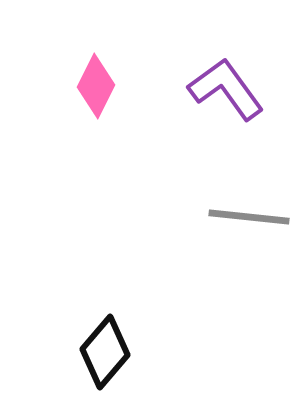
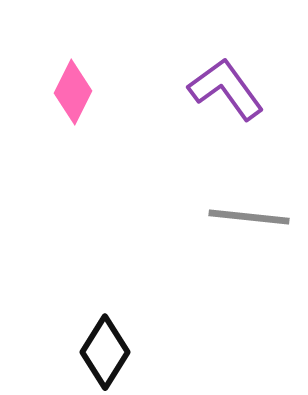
pink diamond: moved 23 px left, 6 px down
black diamond: rotated 8 degrees counterclockwise
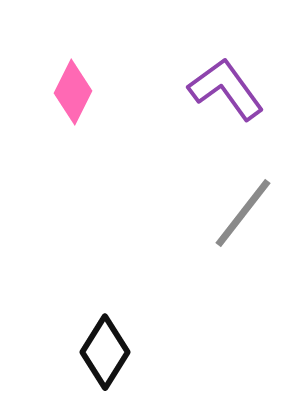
gray line: moved 6 px left, 4 px up; rotated 58 degrees counterclockwise
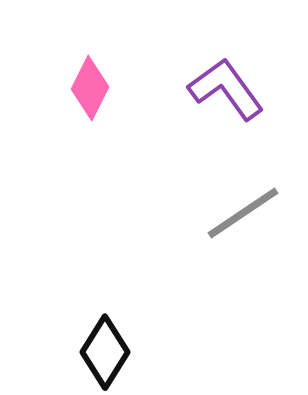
pink diamond: moved 17 px right, 4 px up
gray line: rotated 18 degrees clockwise
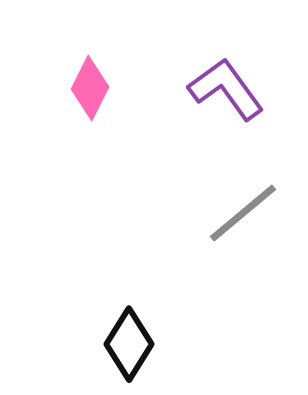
gray line: rotated 6 degrees counterclockwise
black diamond: moved 24 px right, 8 px up
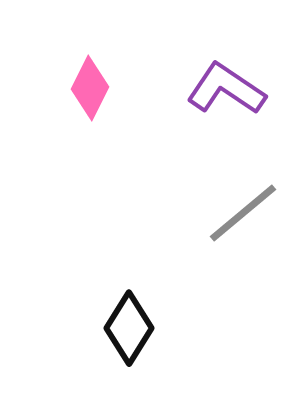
purple L-shape: rotated 20 degrees counterclockwise
black diamond: moved 16 px up
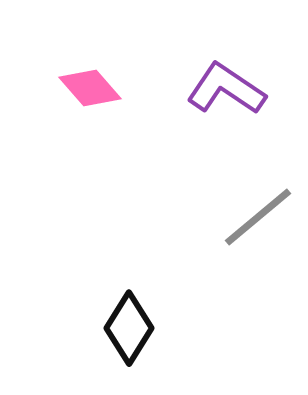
pink diamond: rotated 68 degrees counterclockwise
gray line: moved 15 px right, 4 px down
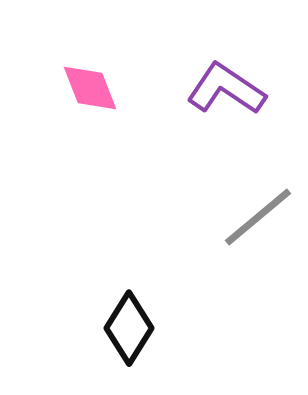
pink diamond: rotated 20 degrees clockwise
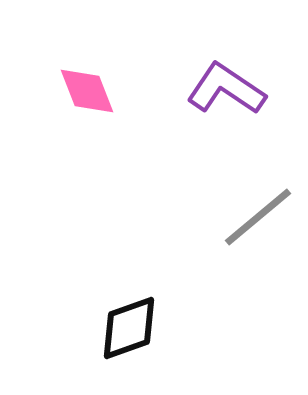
pink diamond: moved 3 px left, 3 px down
black diamond: rotated 38 degrees clockwise
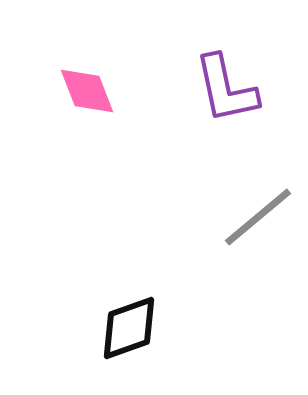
purple L-shape: rotated 136 degrees counterclockwise
